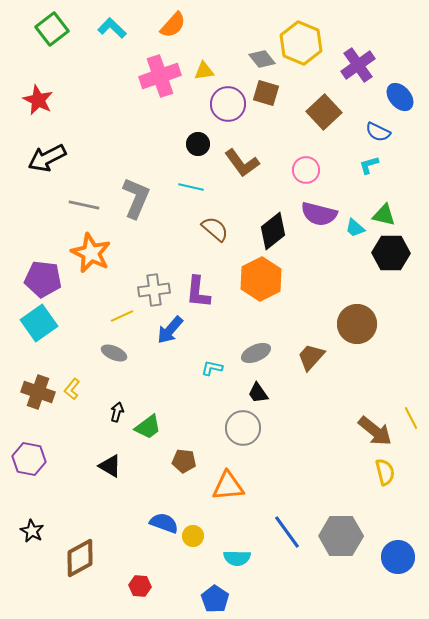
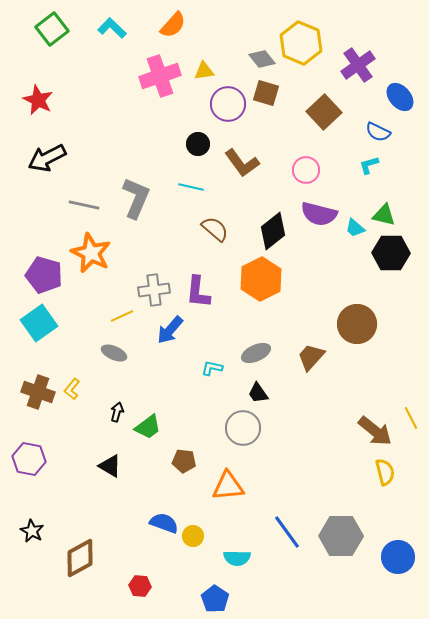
purple pentagon at (43, 279): moved 1 px right, 4 px up; rotated 9 degrees clockwise
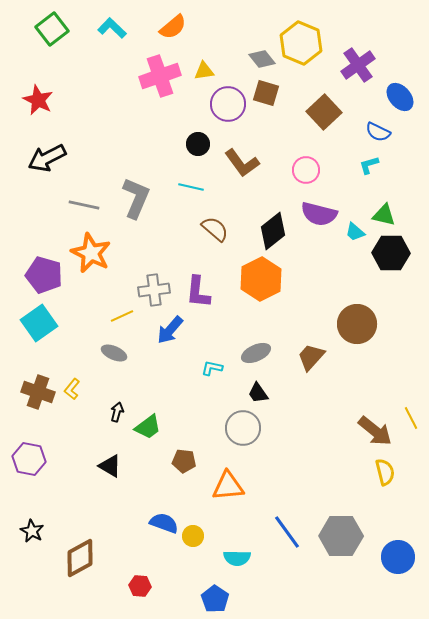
orange semicircle at (173, 25): moved 2 px down; rotated 8 degrees clockwise
cyan trapezoid at (355, 228): moved 4 px down
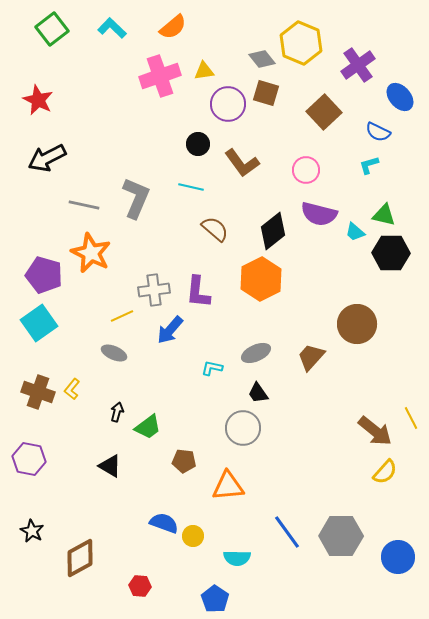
yellow semicircle at (385, 472): rotated 56 degrees clockwise
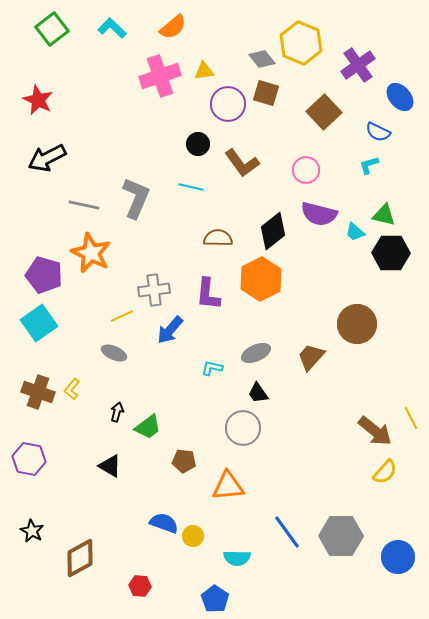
brown semicircle at (215, 229): moved 3 px right, 9 px down; rotated 40 degrees counterclockwise
purple L-shape at (198, 292): moved 10 px right, 2 px down
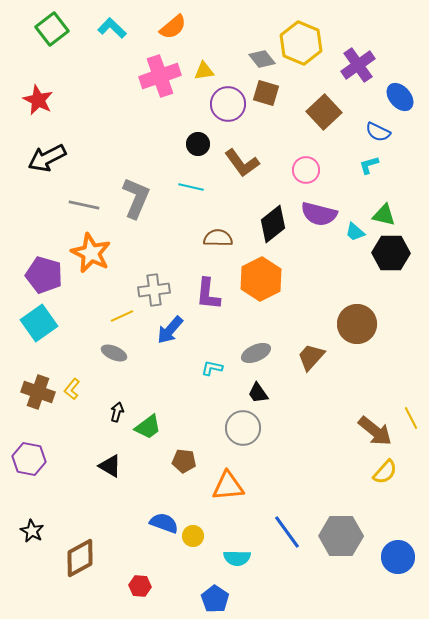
black diamond at (273, 231): moved 7 px up
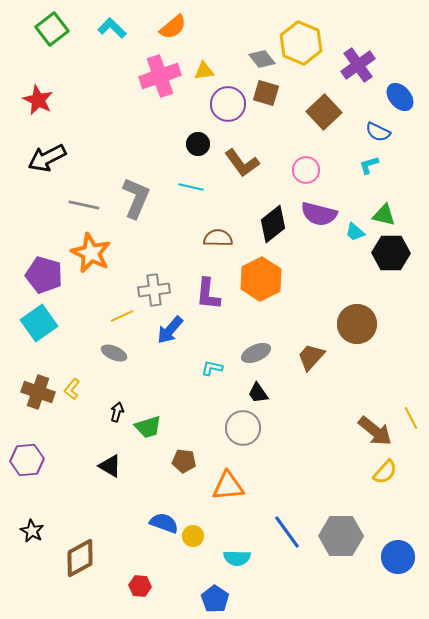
green trapezoid at (148, 427): rotated 20 degrees clockwise
purple hexagon at (29, 459): moved 2 px left, 1 px down; rotated 16 degrees counterclockwise
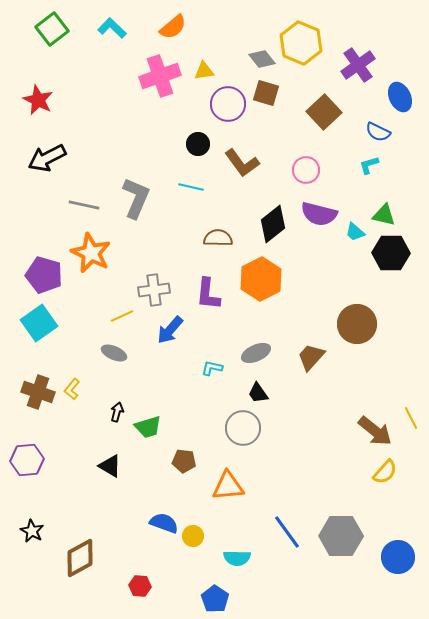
blue ellipse at (400, 97): rotated 16 degrees clockwise
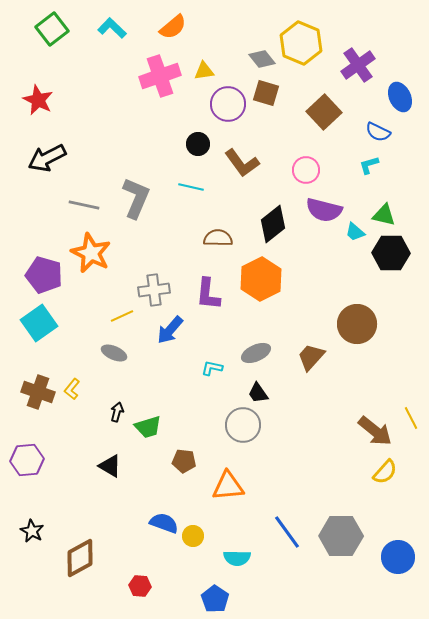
purple semicircle at (319, 214): moved 5 px right, 4 px up
gray circle at (243, 428): moved 3 px up
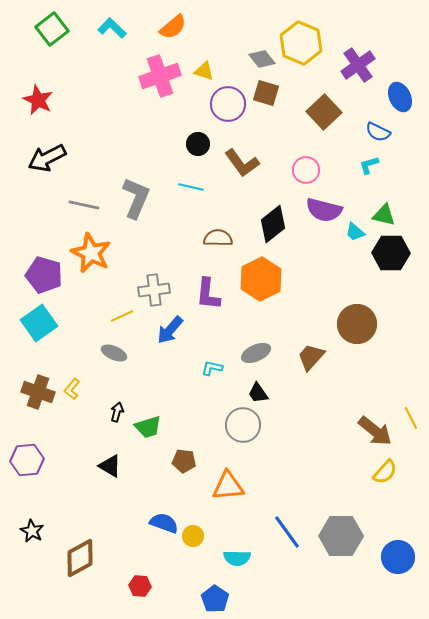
yellow triangle at (204, 71): rotated 25 degrees clockwise
